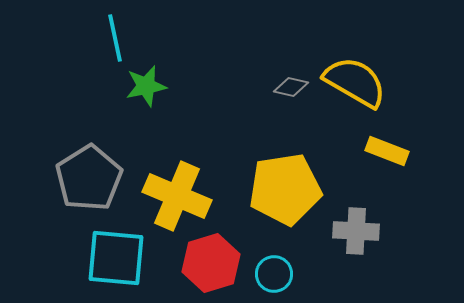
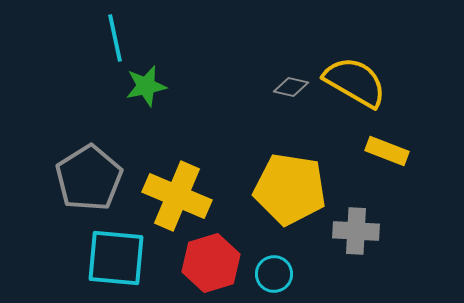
yellow pentagon: moved 5 px right; rotated 18 degrees clockwise
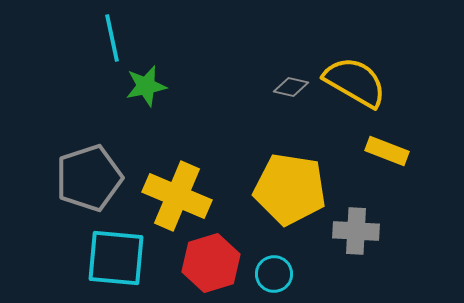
cyan line: moved 3 px left
gray pentagon: rotated 14 degrees clockwise
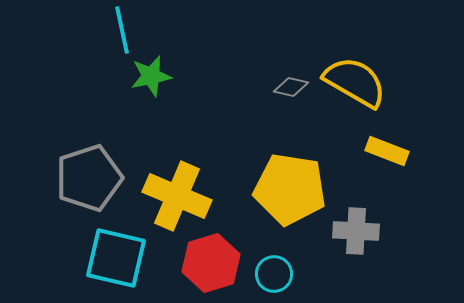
cyan line: moved 10 px right, 8 px up
green star: moved 5 px right, 10 px up
cyan square: rotated 8 degrees clockwise
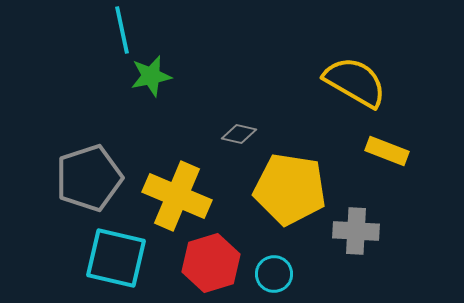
gray diamond: moved 52 px left, 47 px down
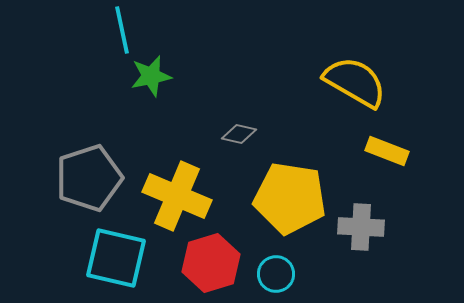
yellow pentagon: moved 9 px down
gray cross: moved 5 px right, 4 px up
cyan circle: moved 2 px right
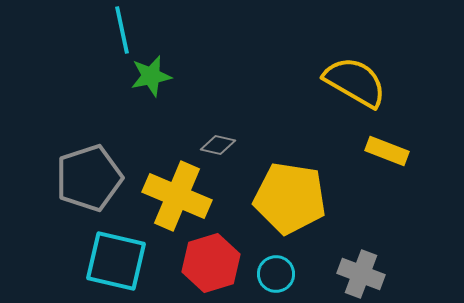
gray diamond: moved 21 px left, 11 px down
gray cross: moved 47 px down; rotated 18 degrees clockwise
cyan square: moved 3 px down
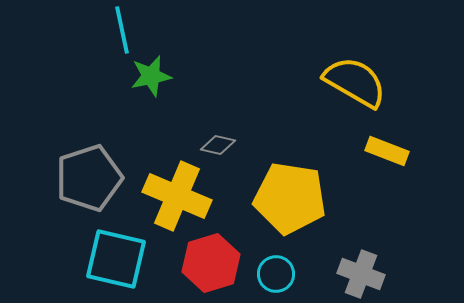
cyan square: moved 2 px up
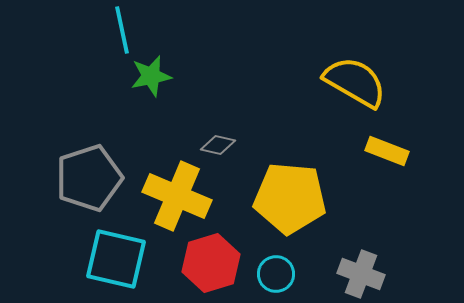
yellow pentagon: rotated 4 degrees counterclockwise
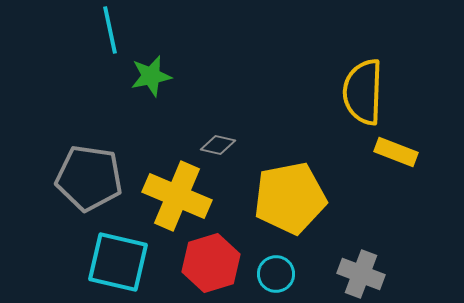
cyan line: moved 12 px left
yellow semicircle: moved 8 px right, 10 px down; rotated 118 degrees counterclockwise
yellow rectangle: moved 9 px right, 1 px down
gray pentagon: rotated 26 degrees clockwise
yellow pentagon: rotated 16 degrees counterclockwise
cyan square: moved 2 px right, 3 px down
